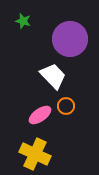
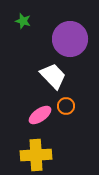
yellow cross: moved 1 px right, 1 px down; rotated 28 degrees counterclockwise
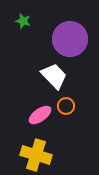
white trapezoid: moved 1 px right
yellow cross: rotated 20 degrees clockwise
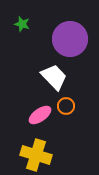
green star: moved 1 px left, 3 px down
white trapezoid: moved 1 px down
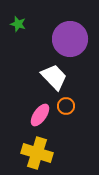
green star: moved 4 px left
pink ellipse: rotated 20 degrees counterclockwise
yellow cross: moved 1 px right, 2 px up
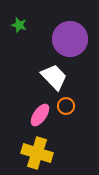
green star: moved 1 px right, 1 px down
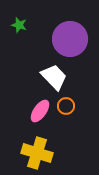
pink ellipse: moved 4 px up
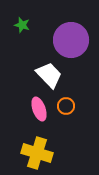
green star: moved 3 px right
purple circle: moved 1 px right, 1 px down
white trapezoid: moved 5 px left, 2 px up
pink ellipse: moved 1 px left, 2 px up; rotated 55 degrees counterclockwise
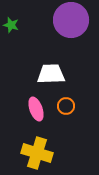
green star: moved 11 px left
purple circle: moved 20 px up
white trapezoid: moved 2 px right, 1 px up; rotated 48 degrees counterclockwise
pink ellipse: moved 3 px left
